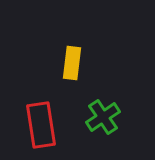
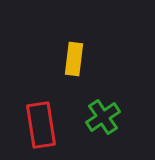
yellow rectangle: moved 2 px right, 4 px up
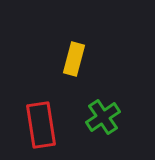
yellow rectangle: rotated 8 degrees clockwise
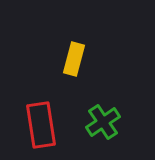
green cross: moved 5 px down
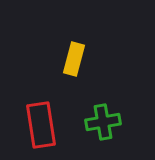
green cross: rotated 24 degrees clockwise
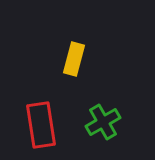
green cross: rotated 20 degrees counterclockwise
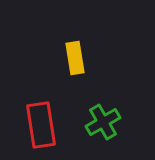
yellow rectangle: moved 1 px right, 1 px up; rotated 24 degrees counterclockwise
